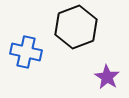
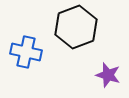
purple star: moved 1 px right, 2 px up; rotated 15 degrees counterclockwise
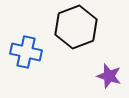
purple star: moved 1 px right, 1 px down
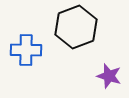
blue cross: moved 2 px up; rotated 12 degrees counterclockwise
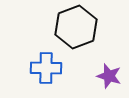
blue cross: moved 20 px right, 18 px down
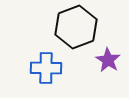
purple star: moved 1 px left, 16 px up; rotated 15 degrees clockwise
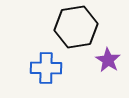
black hexagon: rotated 12 degrees clockwise
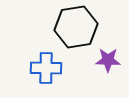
purple star: rotated 30 degrees counterclockwise
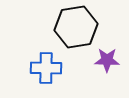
purple star: moved 1 px left
